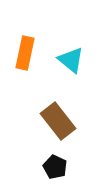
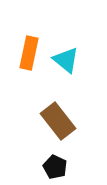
orange rectangle: moved 4 px right
cyan triangle: moved 5 px left
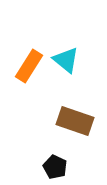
orange rectangle: moved 13 px down; rotated 20 degrees clockwise
brown rectangle: moved 17 px right; rotated 33 degrees counterclockwise
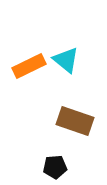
orange rectangle: rotated 32 degrees clockwise
black pentagon: rotated 30 degrees counterclockwise
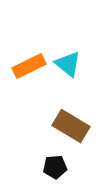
cyan triangle: moved 2 px right, 4 px down
brown rectangle: moved 4 px left, 5 px down; rotated 12 degrees clockwise
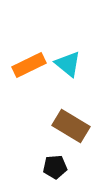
orange rectangle: moved 1 px up
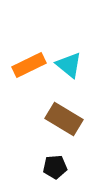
cyan triangle: moved 1 px right, 1 px down
brown rectangle: moved 7 px left, 7 px up
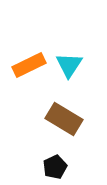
cyan triangle: rotated 24 degrees clockwise
black pentagon: rotated 20 degrees counterclockwise
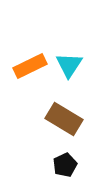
orange rectangle: moved 1 px right, 1 px down
black pentagon: moved 10 px right, 2 px up
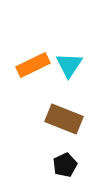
orange rectangle: moved 3 px right, 1 px up
brown rectangle: rotated 9 degrees counterclockwise
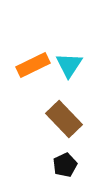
brown rectangle: rotated 24 degrees clockwise
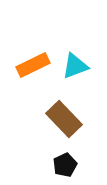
cyan triangle: moved 6 px right, 1 px down; rotated 36 degrees clockwise
